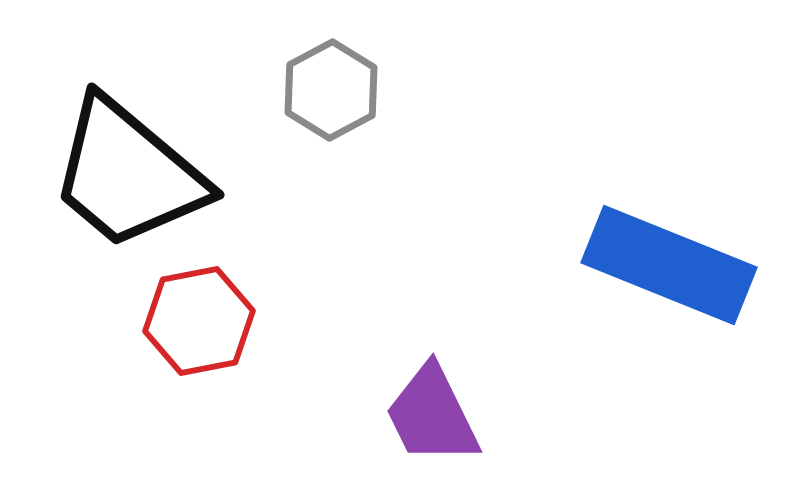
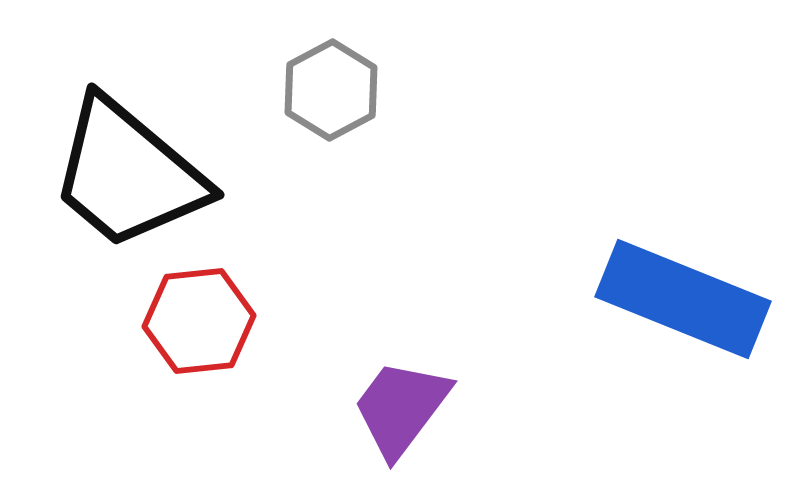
blue rectangle: moved 14 px right, 34 px down
red hexagon: rotated 5 degrees clockwise
purple trapezoid: moved 31 px left, 7 px up; rotated 63 degrees clockwise
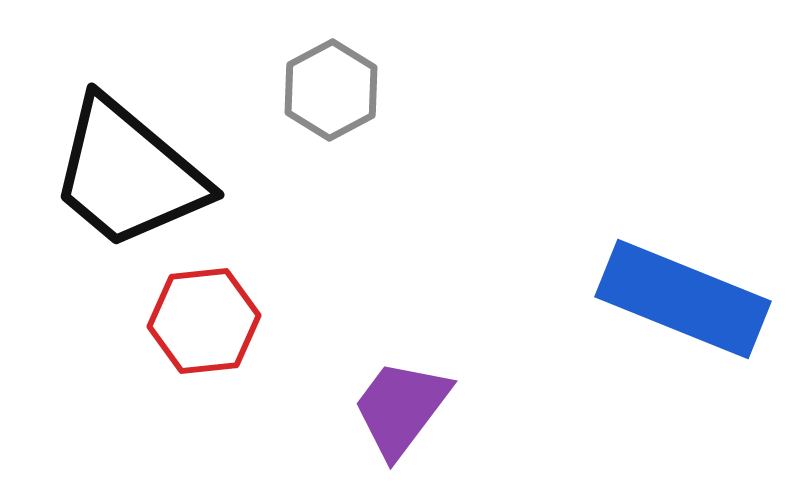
red hexagon: moved 5 px right
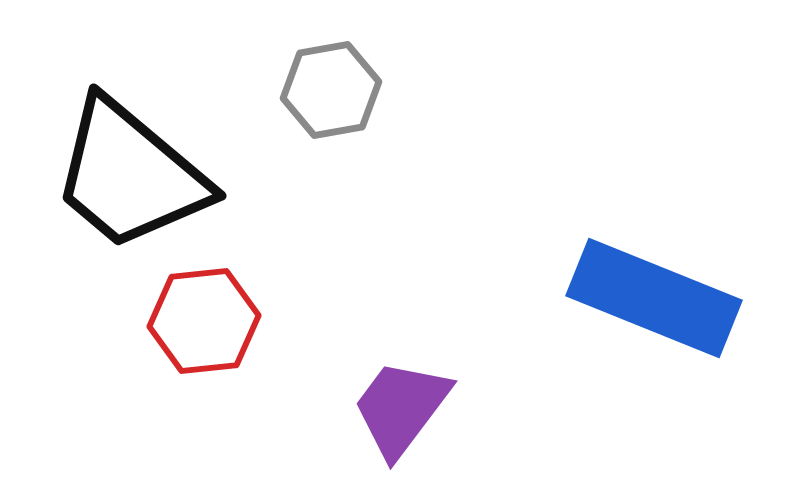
gray hexagon: rotated 18 degrees clockwise
black trapezoid: moved 2 px right, 1 px down
blue rectangle: moved 29 px left, 1 px up
